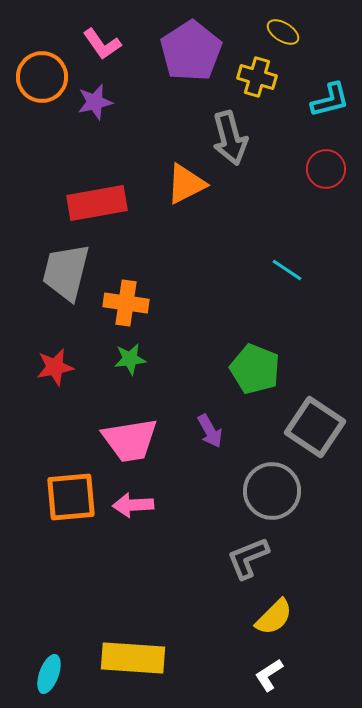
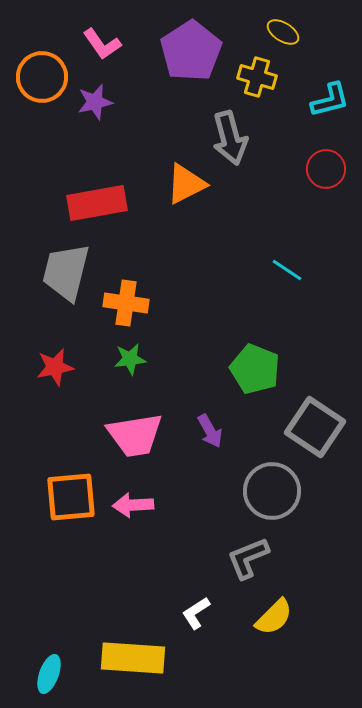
pink trapezoid: moved 5 px right, 5 px up
white L-shape: moved 73 px left, 62 px up
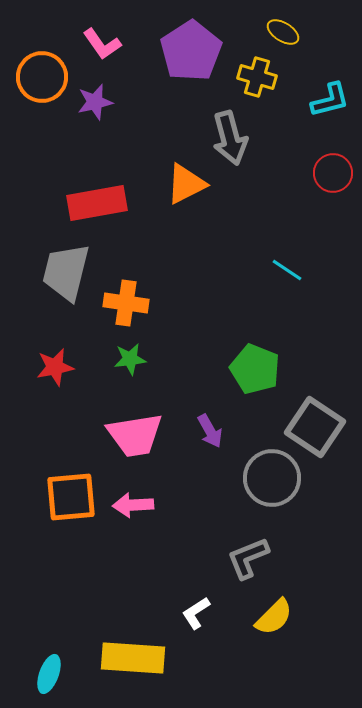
red circle: moved 7 px right, 4 px down
gray circle: moved 13 px up
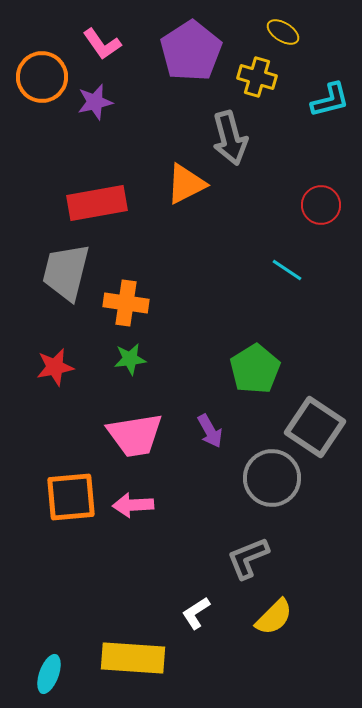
red circle: moved 12 px left, 32 px down
green pentagon: rotated 18 degrees clockwise
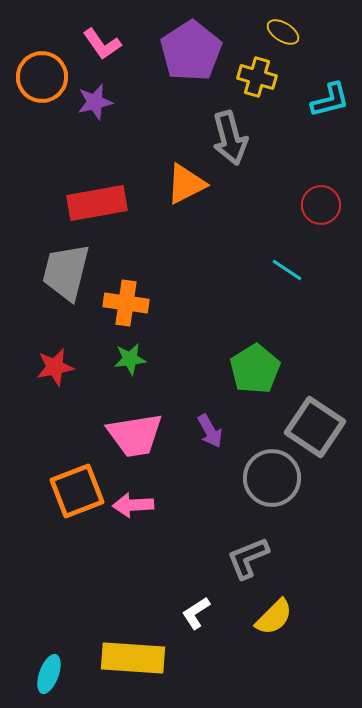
orange square: moved 6 px right, 6 px up; rotated 16 degrees counterclockwise
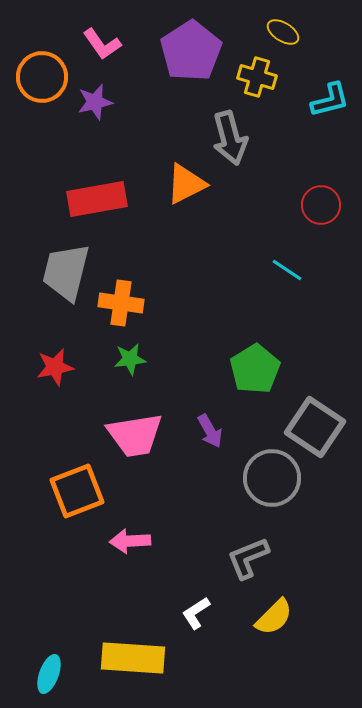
red rectangle: moved 4 px up
orange cross: moved 5 px left
pink arrow: moved 3 px left, 36 px down
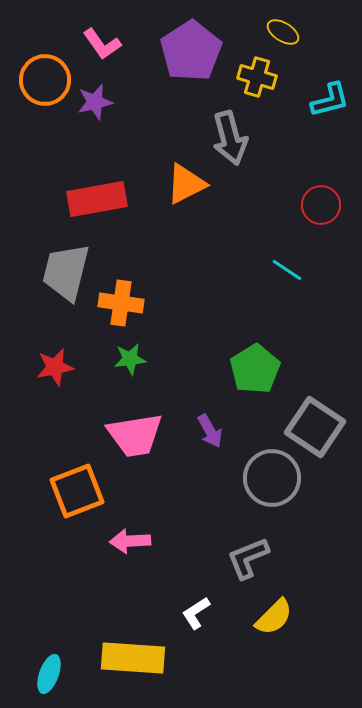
orange circle: moved 3 px right, 3 px down
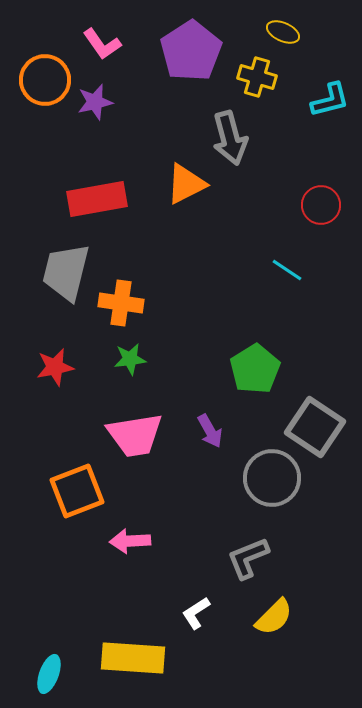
yellow ellipse: rotated 8 degrees counterclockwise
